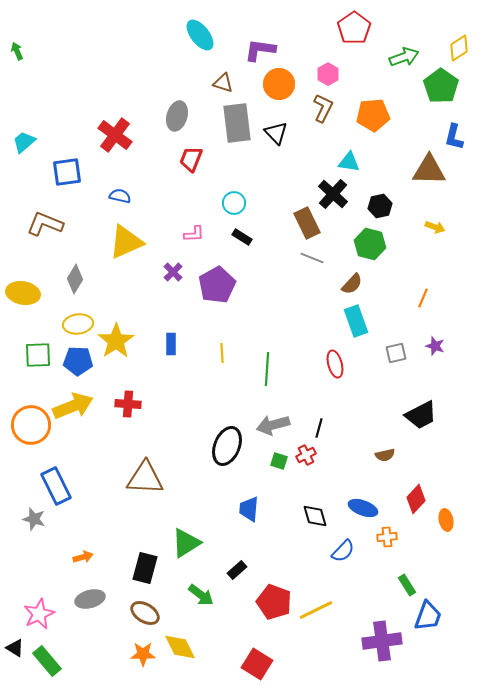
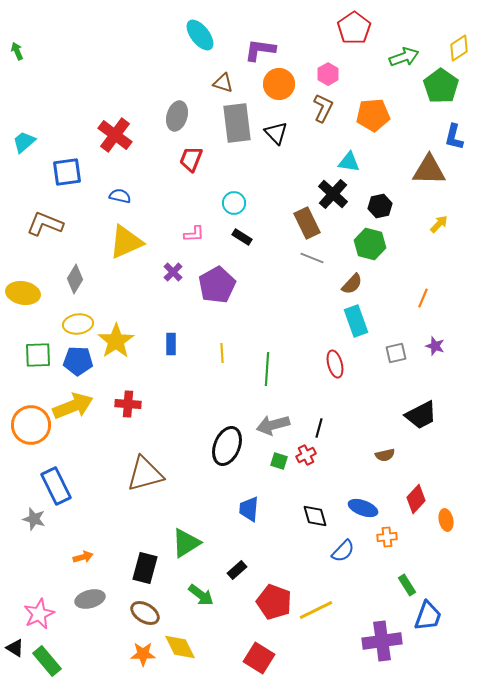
yellow arrow at (435, 227): moved 4 px right, 3 px up; rotated 66 degrees counterclockwise
brown triangle at (145, 478): moved 4 px up; rotated 18 degrees counterclockwise
red square at (257, 664): moved 2 px right, 6 px up
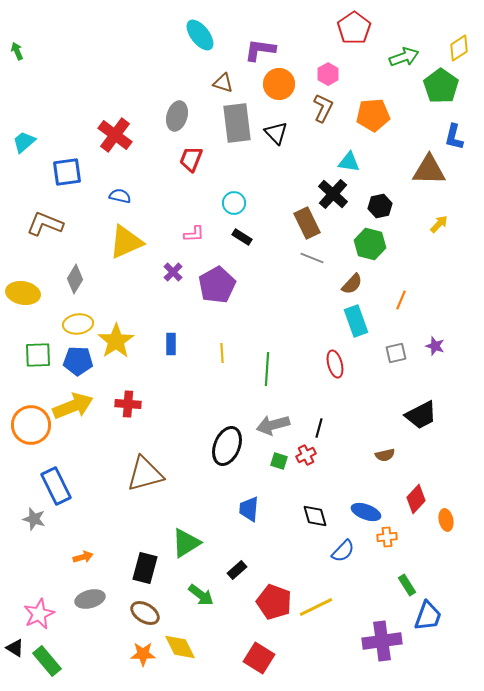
orange line at (423, 298): moved 22 px left, 2 px down
blue ellipse at (363, 508): moved 3 px right, 4 px down
yellow line at (316, 610): moved 3 px up
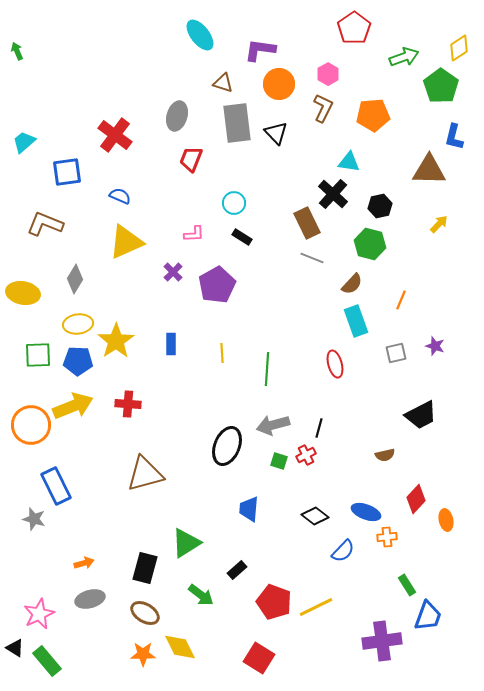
blue semicircle at (120, 196): rotated 10 degrees clockwise
black diamond at (315, 516): rotated 36 degrees counterclockwise
orange arrow at (83, 557): moved 1 px right, 6 px down
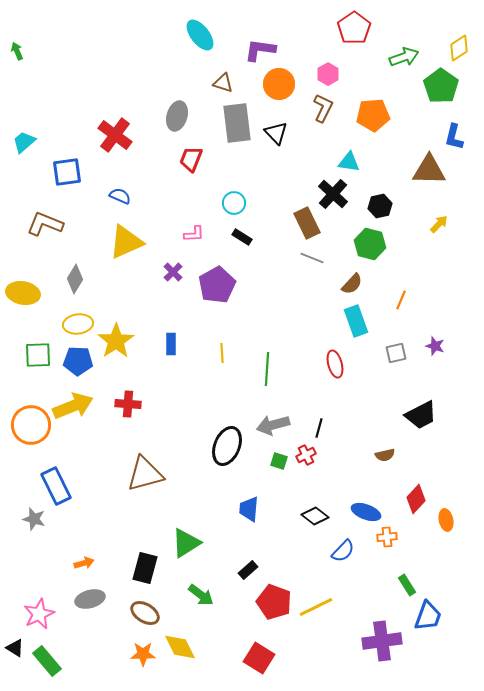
black rectangle at (237, 570): moved 11 px right
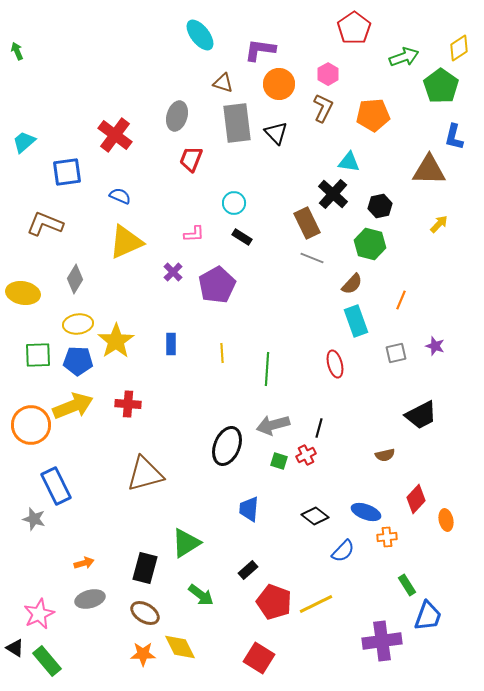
yellow line at (316, 607): moved 3 px up
